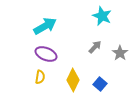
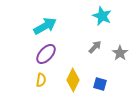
purple ellipse: rotated 70 degrees counterclockwise
yellow semicircle: moved 1 px right, 3 px down
blue square: rotated 24 degrees counterclockwise
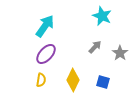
cyan arrow: rotated 25 degrees counterclockwise
blue square: moved 3 px right, 2 px up
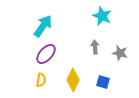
cyan arrow: moved 2 px left
gray arrow: rotated 48 degrees counterclockwise
gray star: rotated 21 degrees counterclockwise
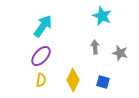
purple ellipse: moved 5 px left, 2 px down
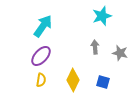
cyan star: rotated 30 degrees clockwise
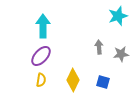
cyan star: moved 16 px right
cyan arrow: rotated 35 degrees counterclockwise
gray arrow: moved 4 px right
gray star: moved 1 px right, 1 px down; rotated 21 degrees counterclockwise
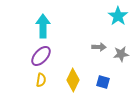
cyan star: rotated 18 degrees counterclockwise
gray arrow: rotated 96 degrees clockwise
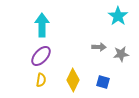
cyan arrow: moved 1 px left, 1 px up
